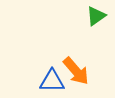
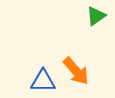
blue triangle: moved 9 px left
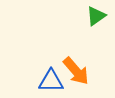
blue triangle: moved 8 px right
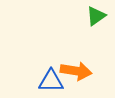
orange arrow: rotated 40 degrees counterclockwise
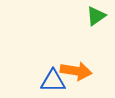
blue triangle: moved 2 px right
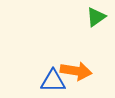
green triangle: moved 1 px down
